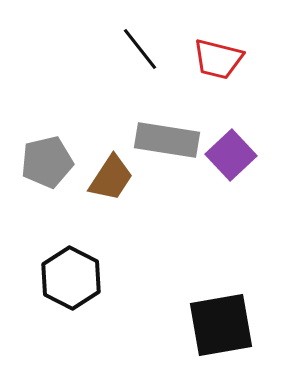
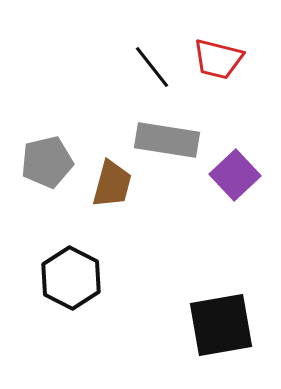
black line: moved 12 px right, 18 px down
purple square: moved 4 px right, 20 px down
brown trapezoid: moved 1 px right, 6 px down; rotated 18 degrees counterclockwise
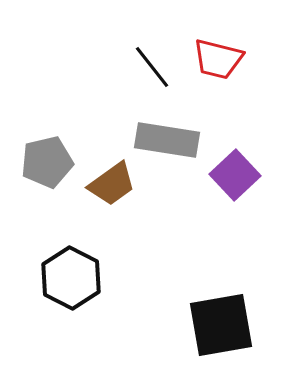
brown trapezoid: rotated 39 degrees clockwise
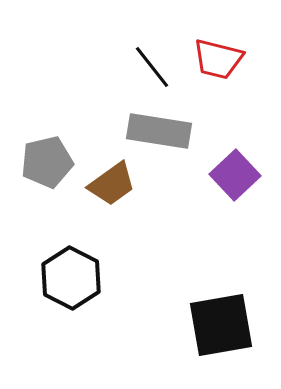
gray rectangle: moved 8 px left, 9 px up
